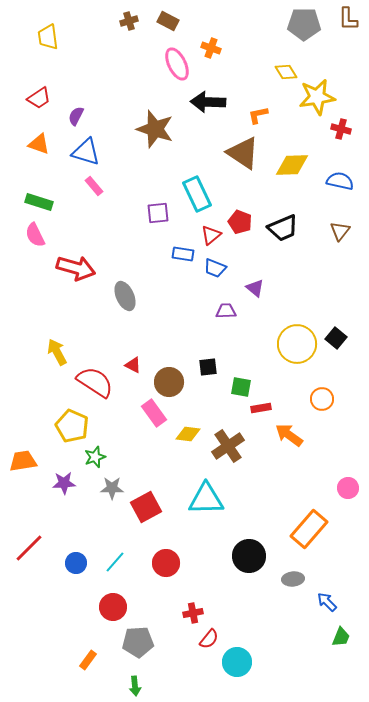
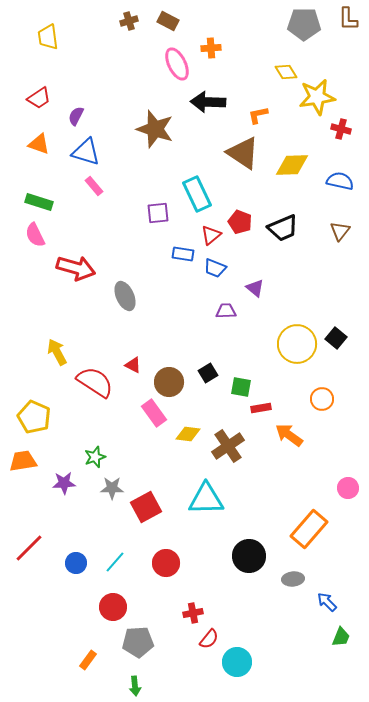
orange cross at (211, 48): rotated 24 degrees counterclockwise
black square at (208, 367): moved 6 px down; rotated 24 degrees counterclockwise
yellow pentagon at (72, 426): moved 38 px left, 9 px up
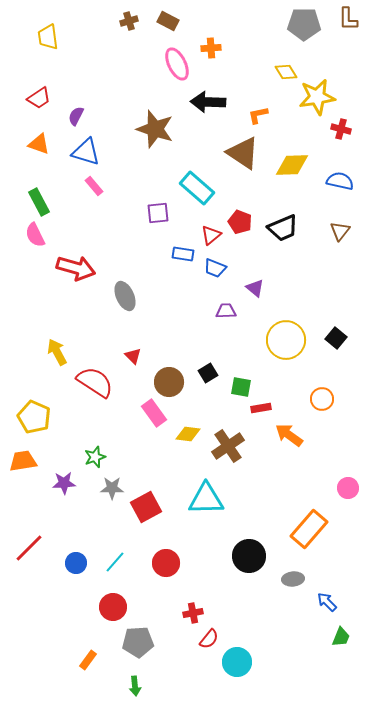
cyan rectangle at (197, 194): moved 6 px up; rotated 24 degrees counterclockwise
green rectangle at (39, 202): rotated 44 degrees clockwise
yellow circle at (297, 344): moved 11 px left, 4 px up
red triangle at (133, 365): moved 9 px up; rotated 18 degrees clockwise
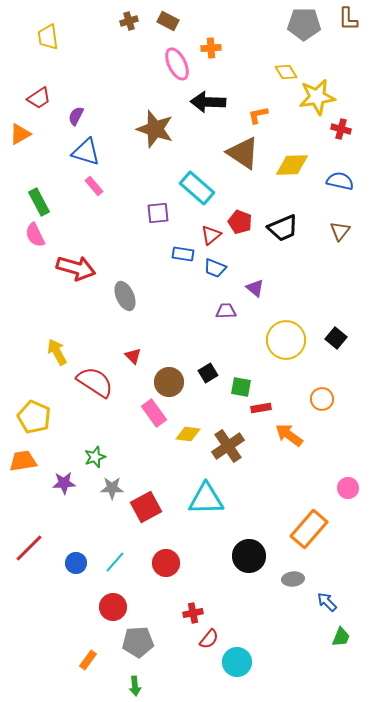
orange triangle at (39, 144): moved 19 px left, 10 px up; rotated 50 degrees counterclockwise
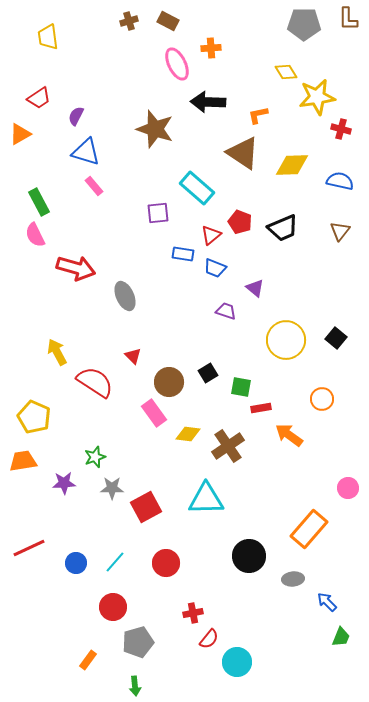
purple trapezoid at (226, 311): rotated 20 degrees clockwise
red line at (29, 548): rotated 20 degrees clockwise
gray pentagon at (138, 642): rotated 12 degrees counterclockwise
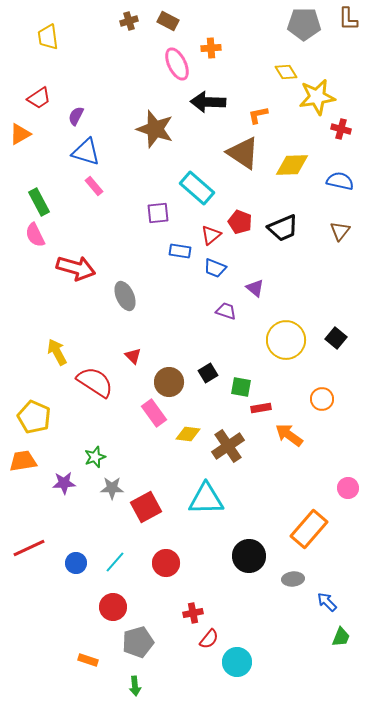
blue rectangle at (183, 254): moved 3 px left, 3 px up
orange rectangle at (88, 660): rotated 72 degrees clockwise
